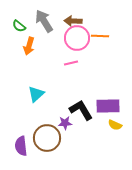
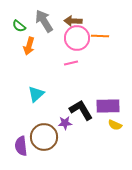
brown circle: moved 3 px left, 1 px up
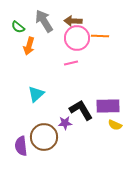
green semicircle: moved 1 px left, 1 px down
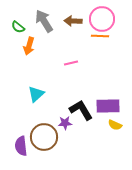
pink circle: moved 25 px right, 19 px up
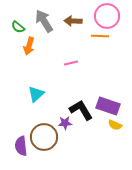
pink circle: moved 5 px right, 3 px up
purple rectangle: rotated 20 degrees clockwise
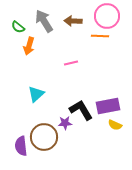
purple rectangle: rotated 30 degrees counterclockwise
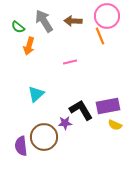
orange line: rotated 66 degrees clockwise
pink line: moved 1 px left, 1 px up
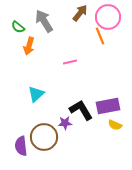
pink circle: moved 1 px right, 1 px down
brown arrow: moved 7 px right, 8 px up; rotated 126 degrees clockwise
